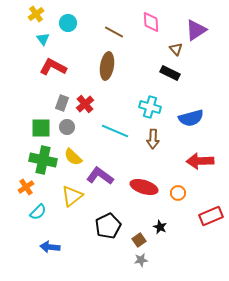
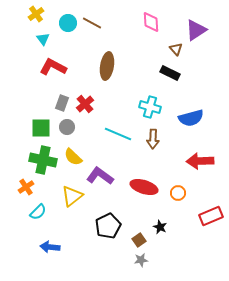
brown line: moved 22 px left, 9 px up
cyan line: moved 3 px right, 3 px down
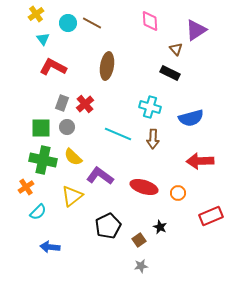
pink diamond: moved 1 px left, 1 px up
gray star: moved 6 px down
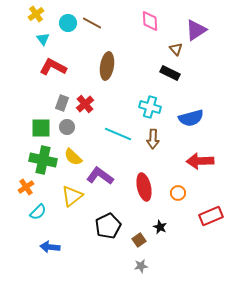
red ellipse: rotated 60 degrees clockwise
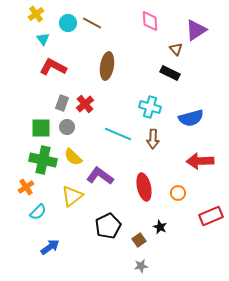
blue arrow: rotated 138 degrees clockwise
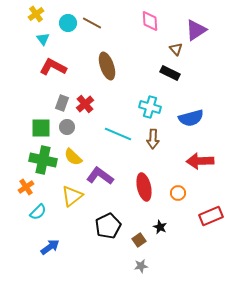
brown ellipse: rotated 28 degrees counterclockwise
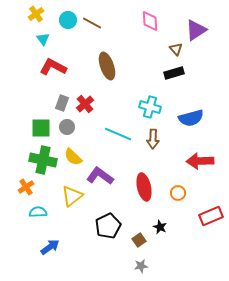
cyan circle: moved 3 px up
black rectangle: moved 4 px right; rotated 42 degrees counterclockwise
cyan semicircle: rotated 138 degrees counterclockwise
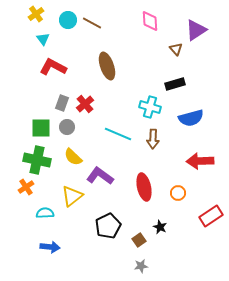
black rectangle: moved 1 px right, 11 px down
green cross: moved 6 px left
cyan semicircle: moved 7 px right, 1 px down
red rectangle: rotated 10 degrees counterclockwise
blue arrow: rotated 42 degrees clockwise
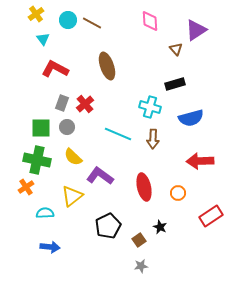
red L-shape: moved 2 px right, 2 px down
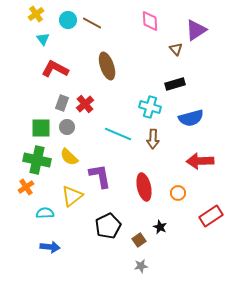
yellow semicircle: moved 4 px left
purple L-shape: rotated 44 degrees clockwise
